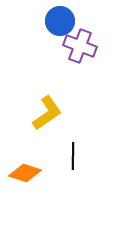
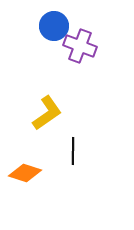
blue circle: moved 6 px left, 5 px down
black line: moved 5 px up
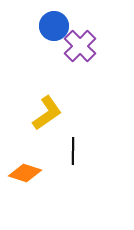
purple cross: rotated 24 degrees clockwise
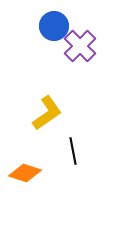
black line: rotated 12 degrees counterclockwise
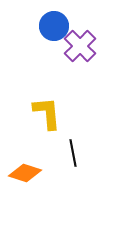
yellow L-shape: rotated 60 degrees counterclockwise
black line: moved 2 px down
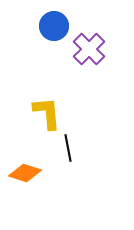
purple cross: moved 9 px right, 3 px down
black line: moved 5 px left, 5 px up
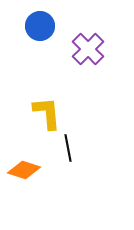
blue circle: moved 14 px left
purple cross: moved 1 px left
orange diamond: moved 1 px left, 3 px up
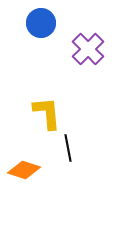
blue circle: moved 1 px right, 3 px up
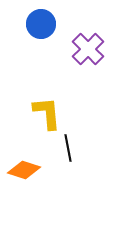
blue circle: moved 1 px down
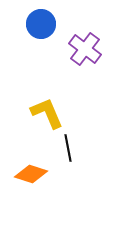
purple cross: moved 3 px left; rotated 8 degrees counterclockwise
yellow L-shape: rotated 18 degrees counterclockwise
orange diamond: moved 7 px right, 4 px down
